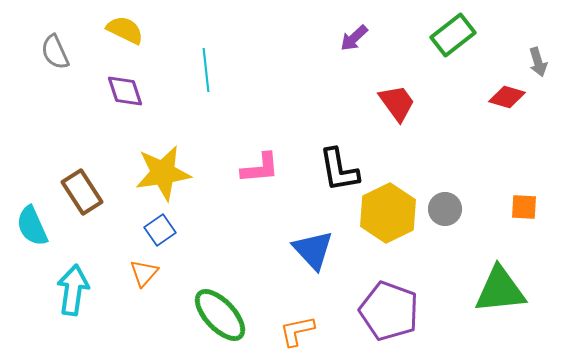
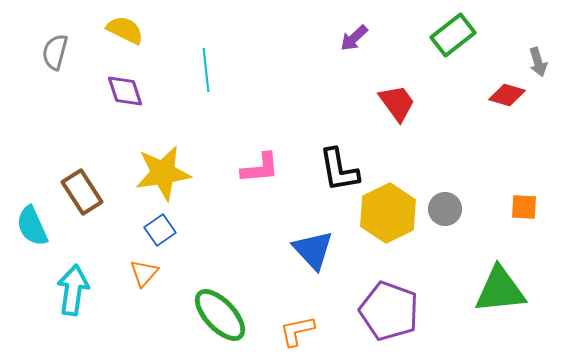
gray semicircle: rotated 39 degrees clockwise
red diamond: moved 2 px up
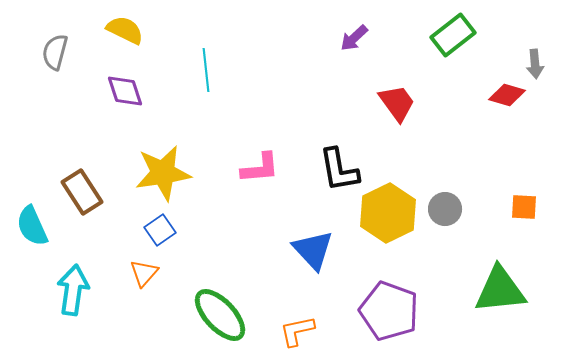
gray arrow: moved 3 px left, 2 px down; rotated 12 degrees clockwise
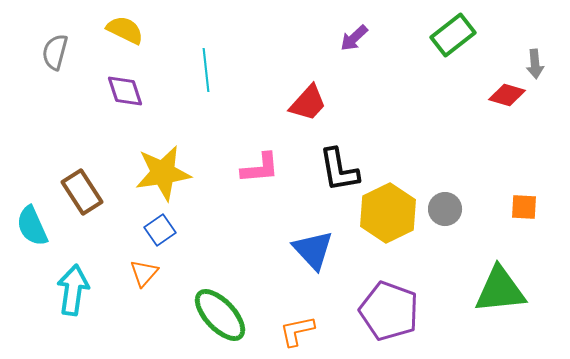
red trapezoid: moved 89 px left; rotated 78 degrees clockwise
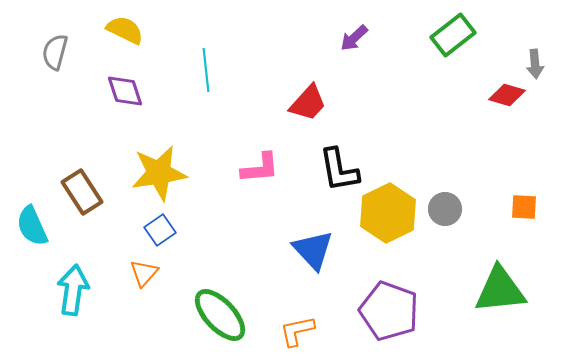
yellow star: moved 4 px left
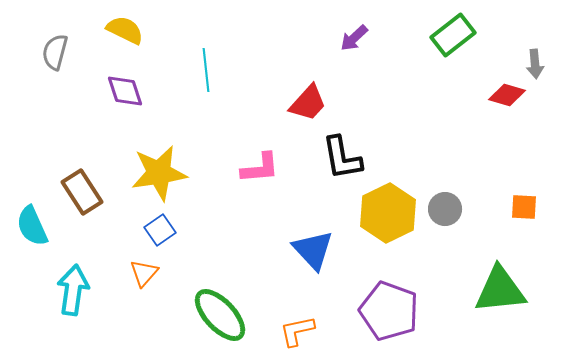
black L-shape: moved 3 px right, 12 px up
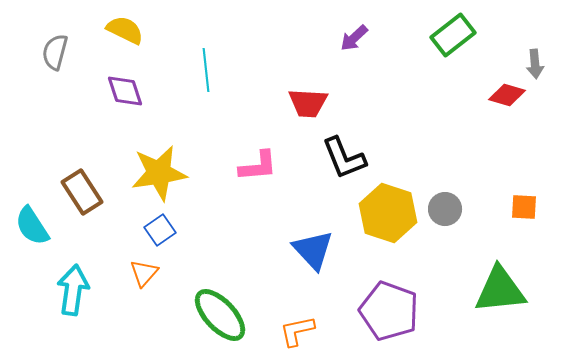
red trapezoid: rotated 51 degrees clockwise
black L-shape: moved 2 px right; rotated 12 degrees counterclockwise
pink L-shape: moved 2 px left, 2 px up
yellow hexagon: rotated 16 degrees counterclockwise
cyan semicircle: rotated 9 degrees counterclockwise
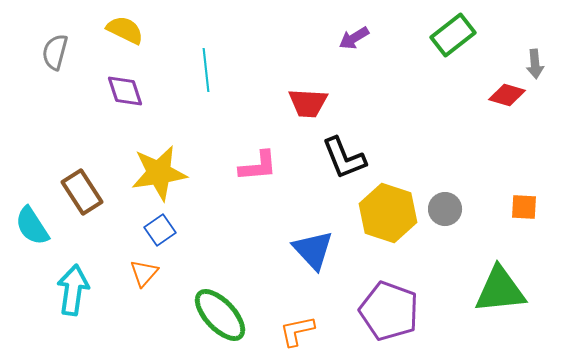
purple arrow: rotated 12 degrees clockwise
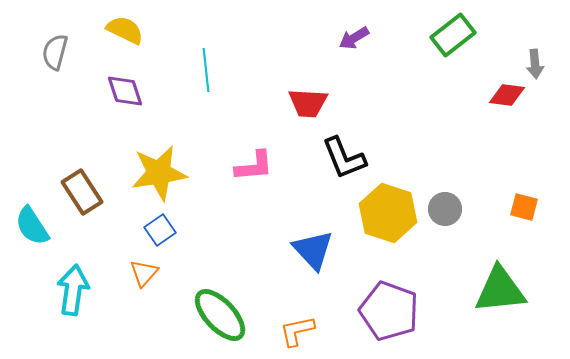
red diamond: rotated 9 degrees counterclockwise
pink L-shape: moved 4 px left
orange square: rotated 12 degrees clockwise
